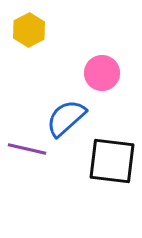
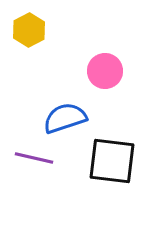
pink circle: moved 3 px right, 2 px up
blue semicircle: moved 1 px left; rotated 24 degrees clockwise
purple line: moved 7 px right, 9 px down
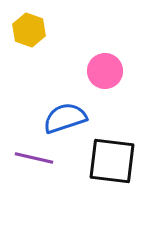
yellow hexagon: rotated 12 degrees counterclockwise
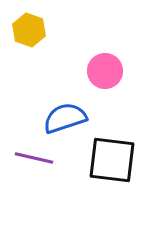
black square: moved 1 px up
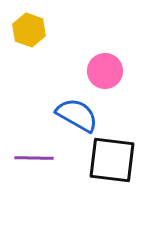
blue semicircle: moved 12 px right, 3 px up; rotated 48 degrees clockwise
purple line: rotated 12 degrees counterclockwise
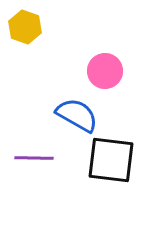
yellow hexagon: moved 4 px left, 3 px up
black square: moved 1 px left
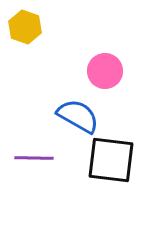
blue semicircle: moved 1 px right, 1 px down
